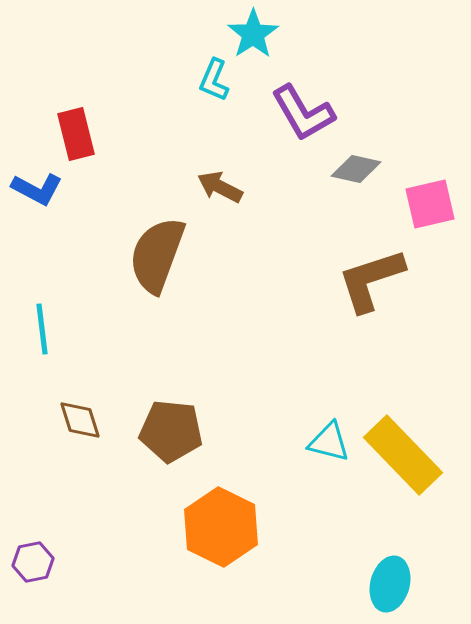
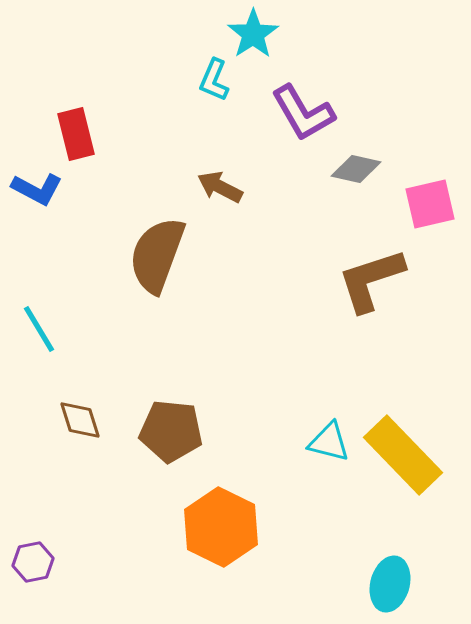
cyan line: moved 3 px left; rotated 24 degrees counterclockwise
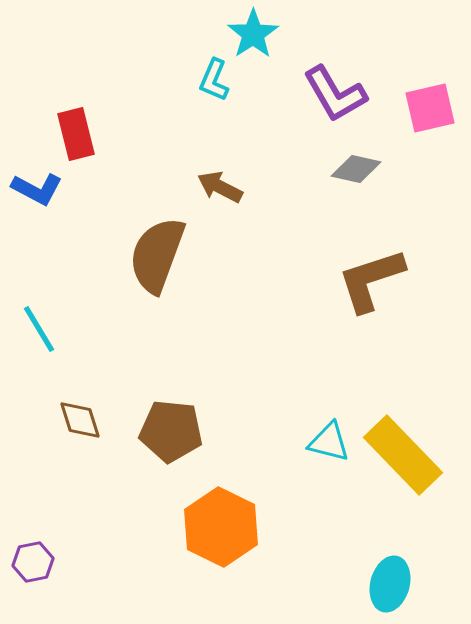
purple L-shape: moved 32 px right, 19 px up
pink square: moved 96 px up
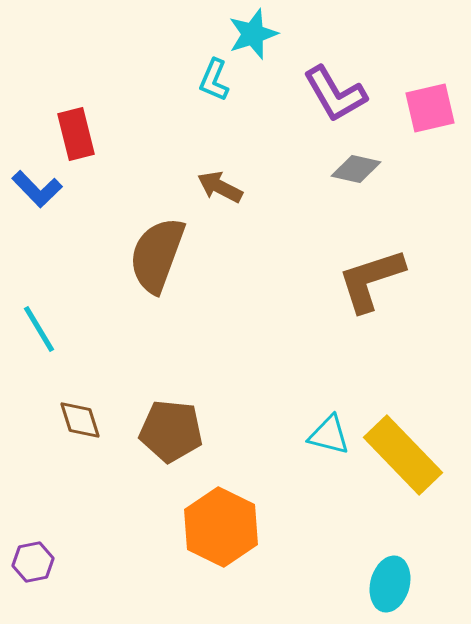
cyan star: rotated 15 degrees clockwise
blue L-shape: rotated 18 degrees clockwise
cyan triangle: moved 7 px up
